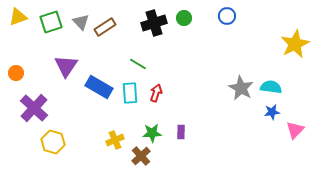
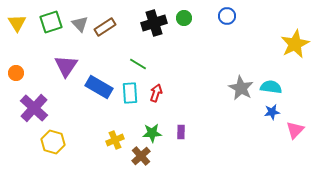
yellow triangle: moved 1 px left, 6 px down; rotated 42 degrees counterclockwise
gray triangle: moved 1 px left, 2 px down
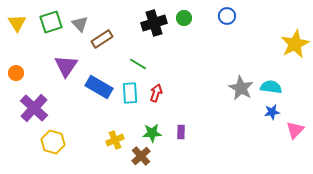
brown rectangle: moved 3 px left, 12 px down
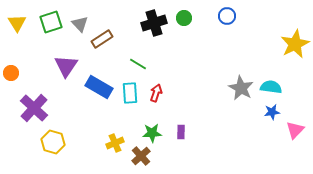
orange circle: moved 5 px left
yellow cross: moved 3 px down
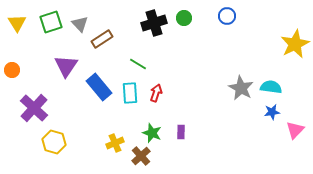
orange circle: moved 1 px right, 3 px up
blue rectangle: rotated 20 degrees clockwise
green star: rotated 24 degrees clockwise
yellow hexagon: moved 1 px right
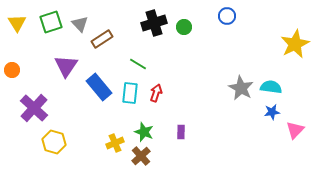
green circle: moved 9 px down
cyan rectangle: rotated 10 degrees clockwise
green star: moved 8 px left, 1 px up
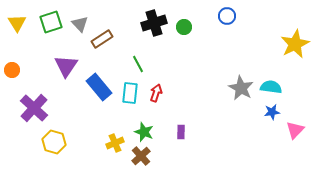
green line: rotated 30 degrees clockwise
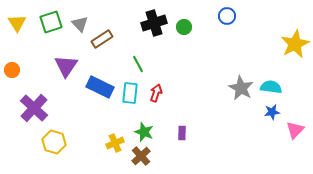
blue rectangle: moved 1 px right; rotated 24 degrees counterclockwise
purple rectangle: moved 1 px right, 1 px down
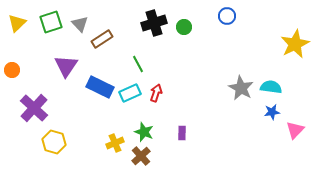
yellow triangle: rotated 18 degrees clockwise
cyan rectangle: rotated 60 degrees clockwise
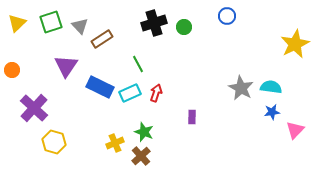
gray triangle: moved 2 px down
purple rectangle: moved 10 px right, 16 px up
